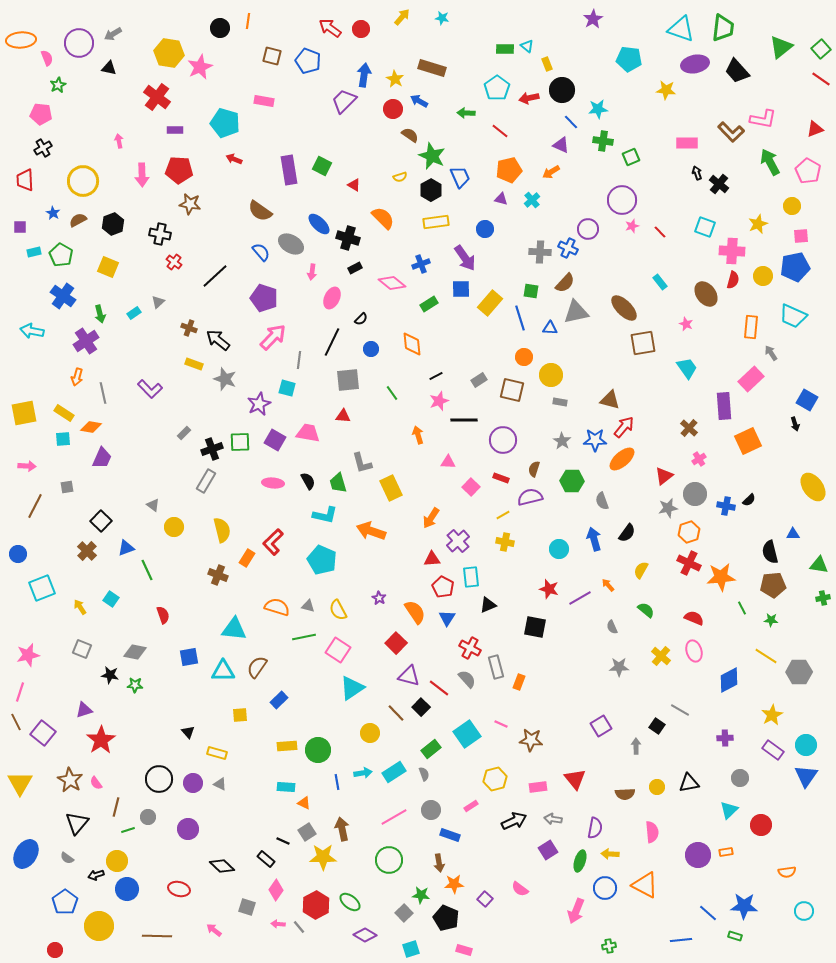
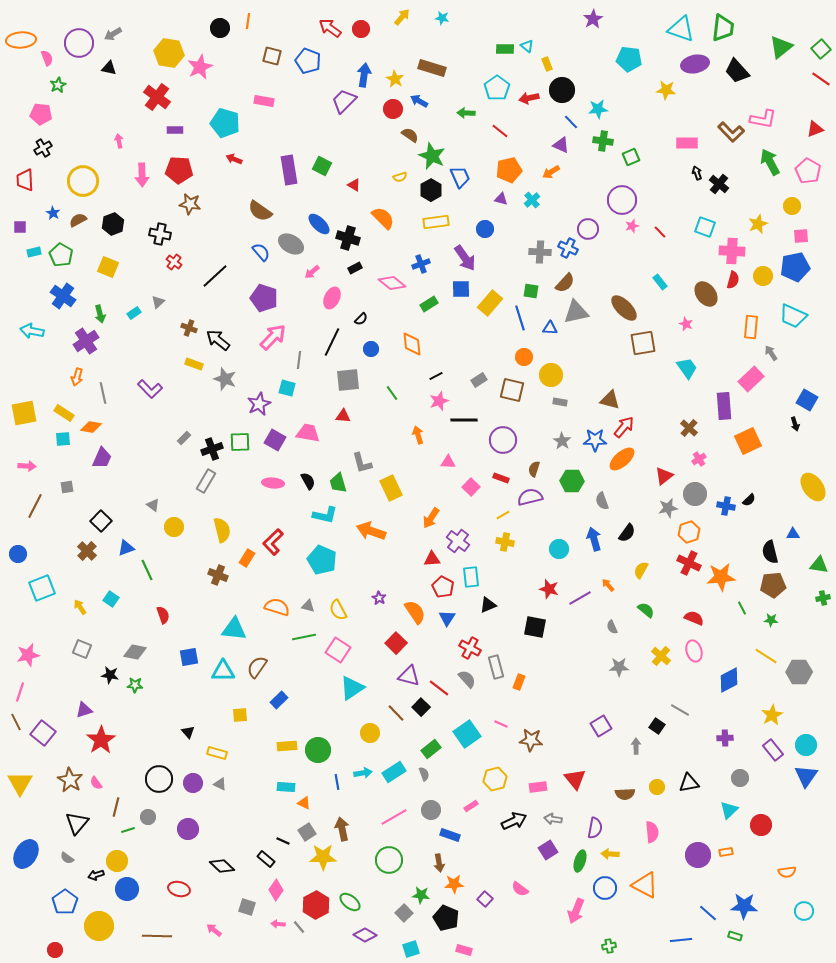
pink arrow at (312, 272): rotated 42 degrees clockwise
gray rectangle at (184, 433): moved 5 px down
purple cross at (458, 541): rotated 10 degrees counterclockwise
purple rectangle at (773, 750): rotated 15 degrees clockwise
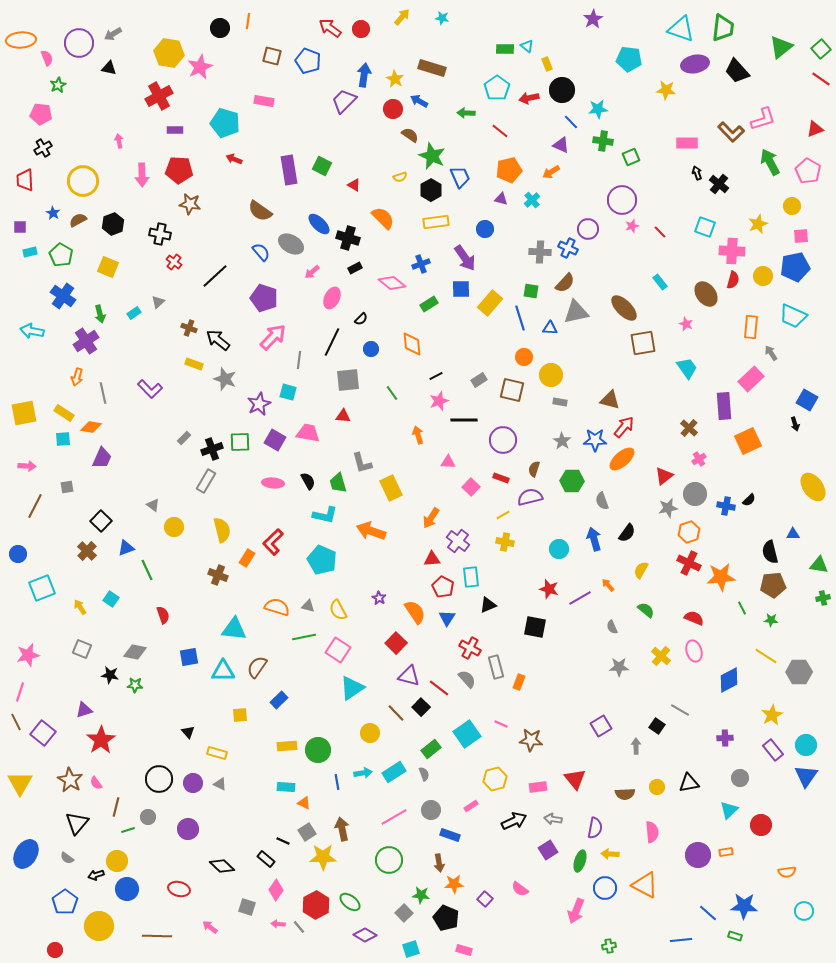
red cross at (157, 97): moved 2 px right, 1 px up; rotated 24 degrees clockwise
pink L-shape at (763, 119): rotated 28 degrees counterclockwise
cyan rectangle at (34, 252): moved 4 px left
cyan square at (287, 388): moved 1 px right, 4 px down
pink arrow at (214, 930): moved 4 px left, 3 px up
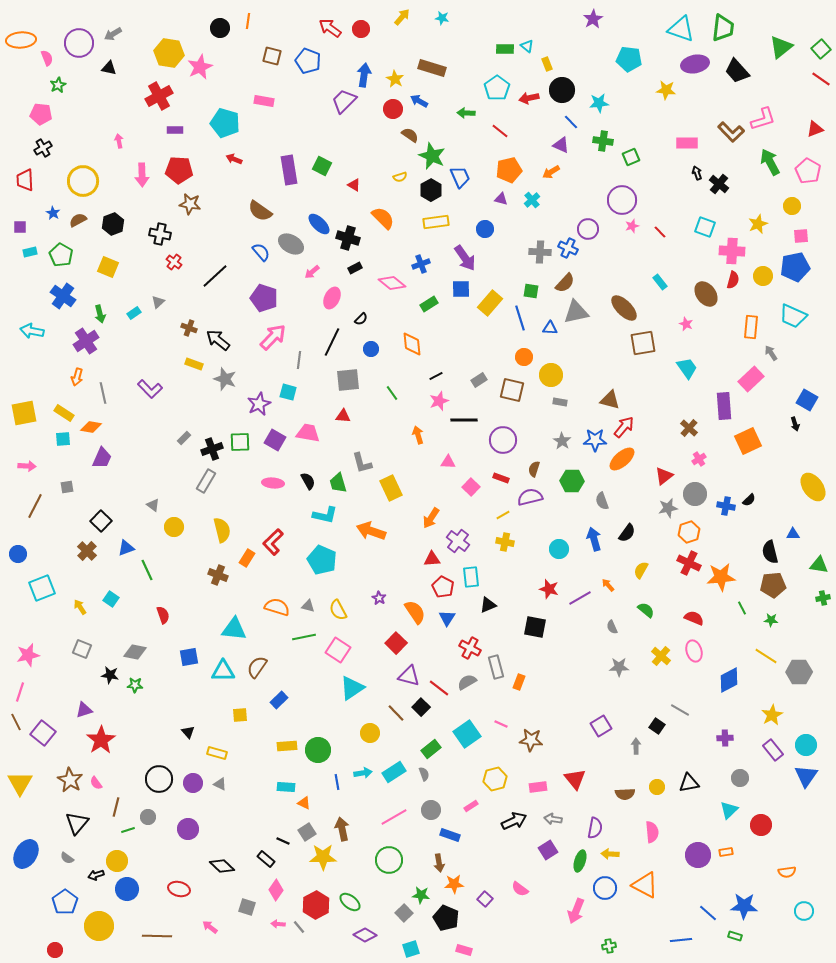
cyan star at (598, 109): moved 1 px right, 6 px up
gray semicircle at (467, 679): moved 3 px down; rotated 78 degrees counterclockwise
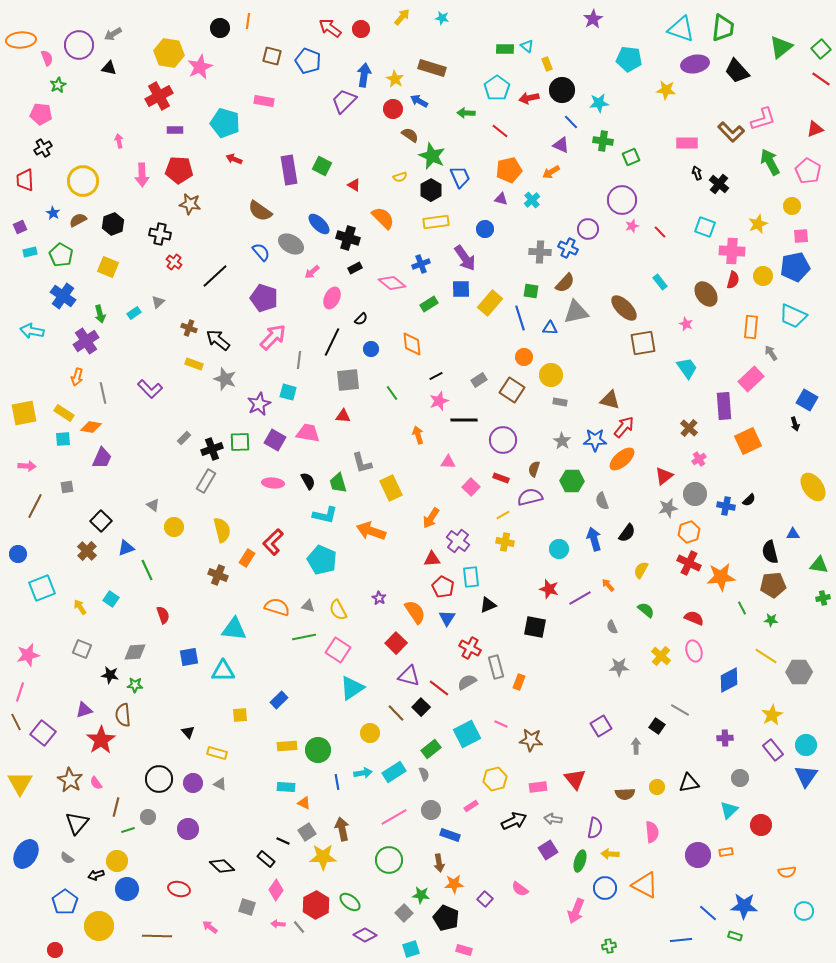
purple circle at (79, 43): moved 2 px down
purple square at (20, 227): rotated 24 degrees counterclockwise
brown square at (512, 390): rotated 20 degrees clockwise
gray diamond at (135, 652): rotated 15 degrees counterclockwise
brown semicircle at (257, 667): moved 134 px left, 48 px down; rotated 40 degrees counterclockwise
cyan square at (467, 734): rotated 8 degrees clockwise
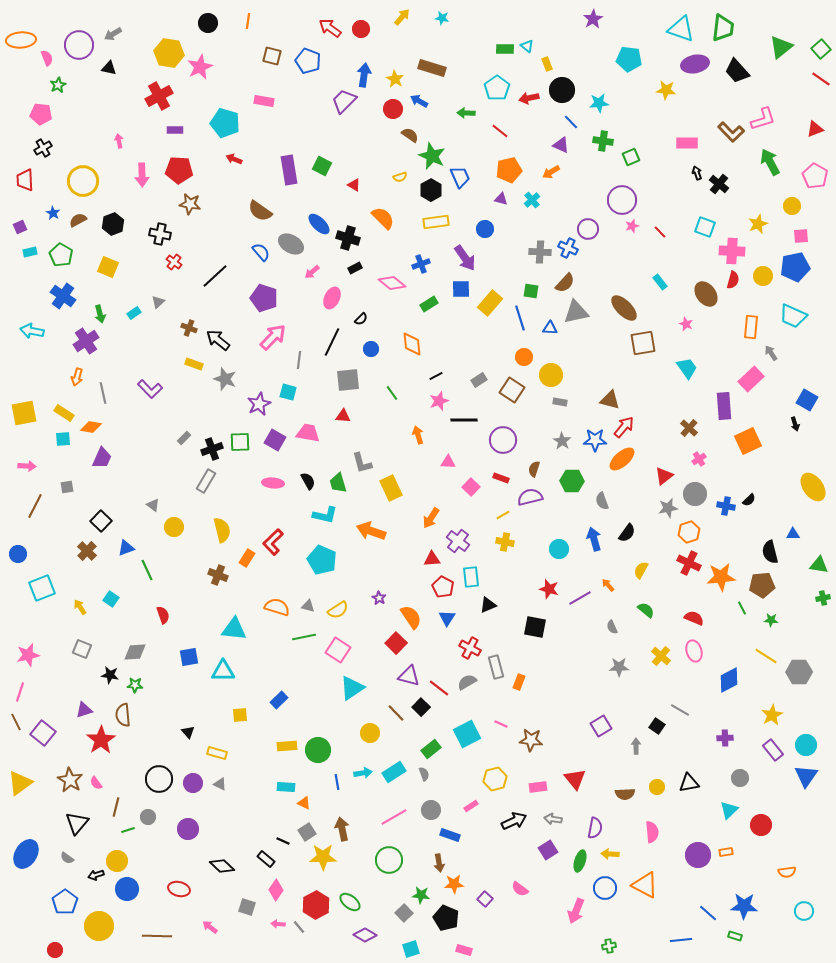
black circle at (220, 28): moved 12 px left, 5 px up
pink pentagon at (808, 171): moved 7 px right, 5 px down
brown pentagon at (773, 585): moved 11 px left
yellow semicircle at (338, 610): rotated 95 degrees counterclockwise
orange semicircle at (415, 612): moved 4 px left, 5 px down
yellow triangle at (20, 783): rotated 24 degrees clockwise
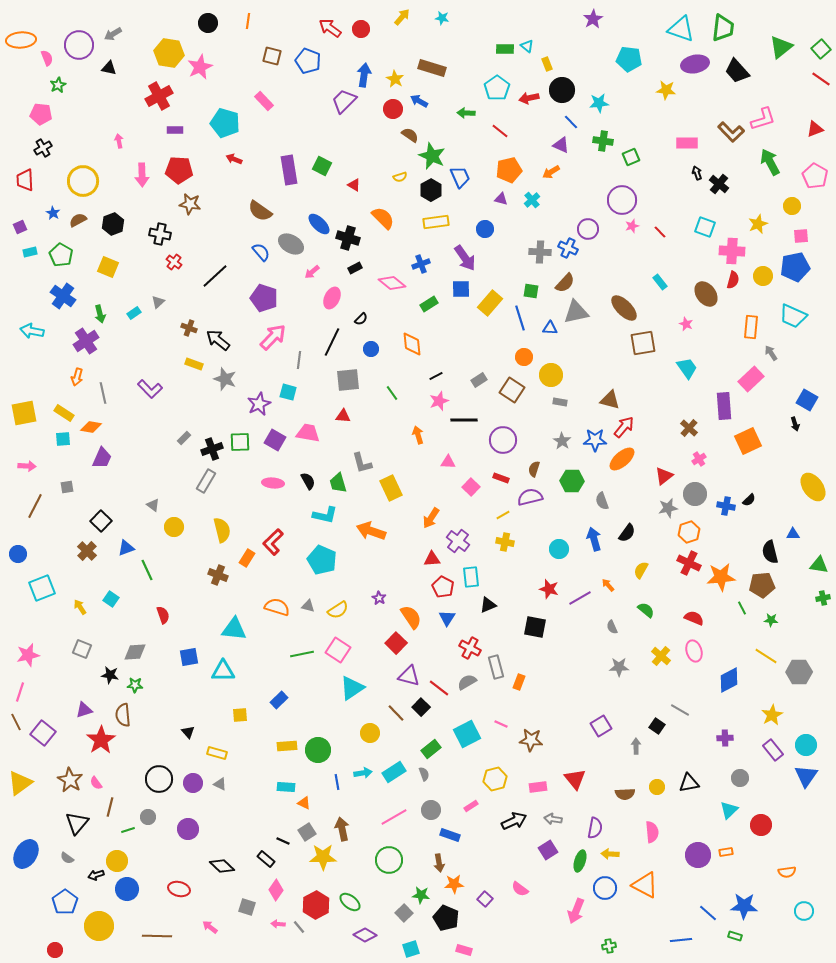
pink rectangle at (264, 101): rotated 36 degrees clockwise
green line at (304, 637): moved 2 px left, 17 px down
brown line at (116, 807): moved 6 px left
